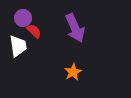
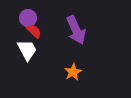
purple circle: moved 5 px right
purple arrow: moved 1 px right, 2 px down
white trapezoid: moved 9 px right, 4 px down; rotated 20 degrees counterclockwise
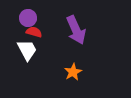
red semicircle: moved 1 px down; rotated 28 degrees counterclockwise
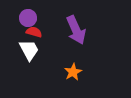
white trapezoid: moved 2 px right
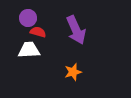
red semicircle: moved 4 px right
white trapezoid: rotated 65 degrees counterclockwise
orange star: rotated 12 degrees clockwise
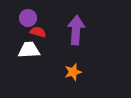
purple arrow: rotated 152 degrees counterclockwise
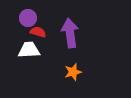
purple arrow: moved 6 px left, 3 px down; rotated 12 degrees counterclockwise
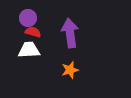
red semicircle: moved 5 px left
orange star: moved 3 px left, 2 px up
